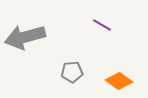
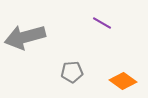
purple line: moved 2 px up
orange diamond: moved 4 px right
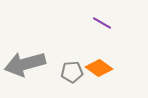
gray arrow: moved 27 px down
orange diamond: moved 24 px left, 13 px up
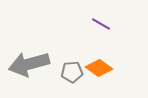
purple line: moved 1 px left, 1 px down
gray arrow: moved 4 px right
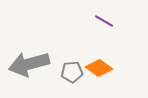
purple line: moved 3 px right, 3 px up
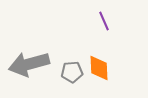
purple line: rotated 36 degrees clockwise
orange diamond: rotated 52 degrees clockwise
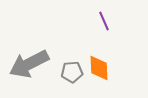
gray arrow: rotated 12 degrees counterclockwise
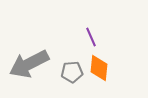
purple line: moved 13 px left, 16 px down
orange diamond: rotated 8 degrees clockwise
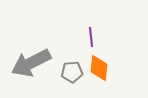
purple line: rotated 18 degrees clockwise
gray arrow: moved 2 px right, 1 px up
